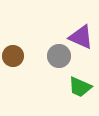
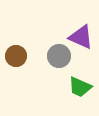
brown circle: moved 3 px right
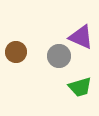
brown circle: moved 4 px up
green trapezoid: rotated 40 degrees counterclockwise
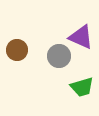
brown circle: moved 1 px right, 2 px up
green trapezoid: moved 2 px right
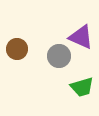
brown circle: moved 1 px up
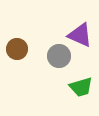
purple triangle: moved 1 px left, 2 px up
green trapezoid: moved 1 px left
